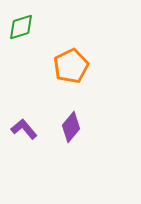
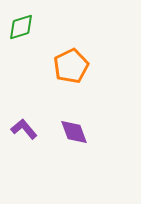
purple diamond: moved 3 px right, 5 px down; rotated 60 degrees counterclockwise
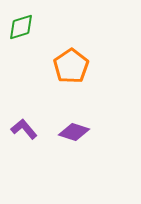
orange pentagon: rotated 8 degrees counterclockwise
purple diamond: rotated 52 degrees counterclockwise
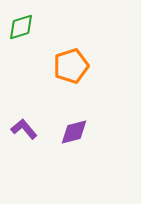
orange pentagon: rotated 16 degrees clockwise
purple diamond: rotated 32 degrees counterclockwise
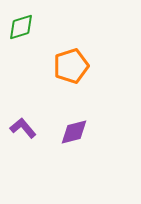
purple L-shape: moved 1 px left, 1 px up
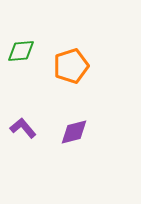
green diamond: moved 24 px down; rotated 12 degrees clockwise
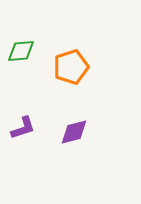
orange pentagon: moved 1 px down
purple L-shape: rotated 112 degrees clockwise
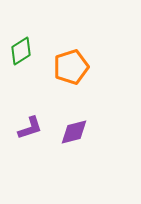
green diamond: rotated 28 degrees counterclockwise
purple L-shape: moved 7 px right
